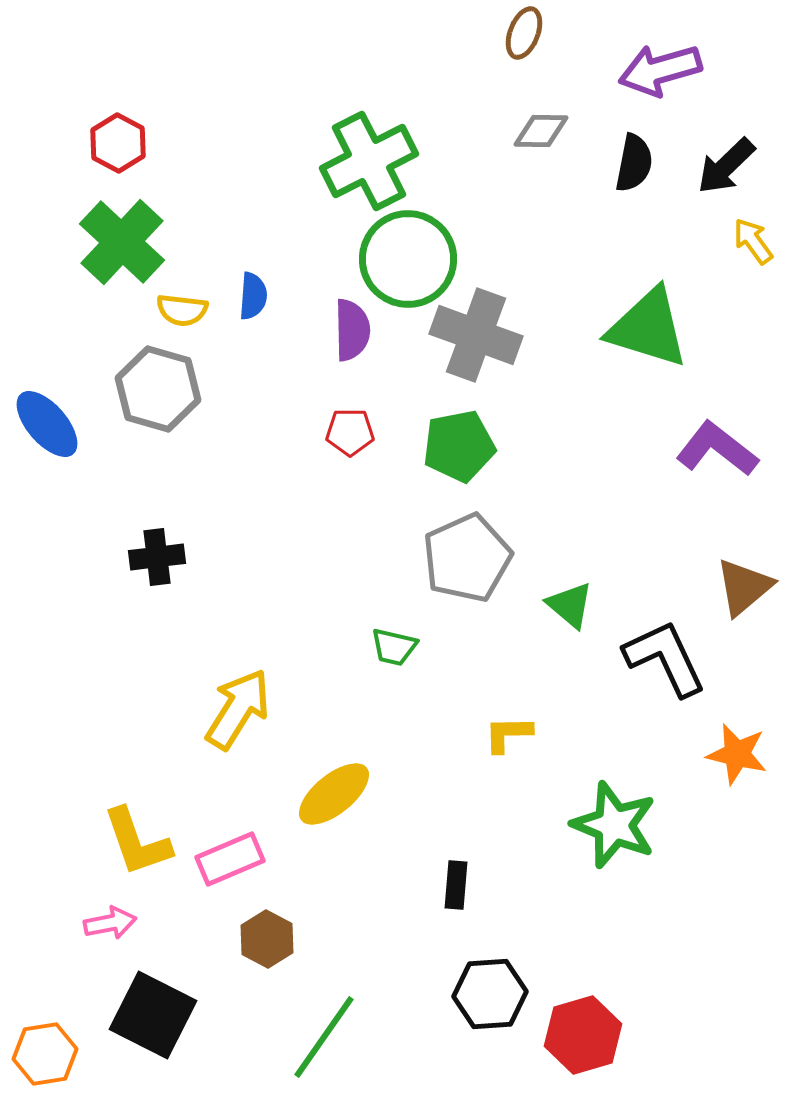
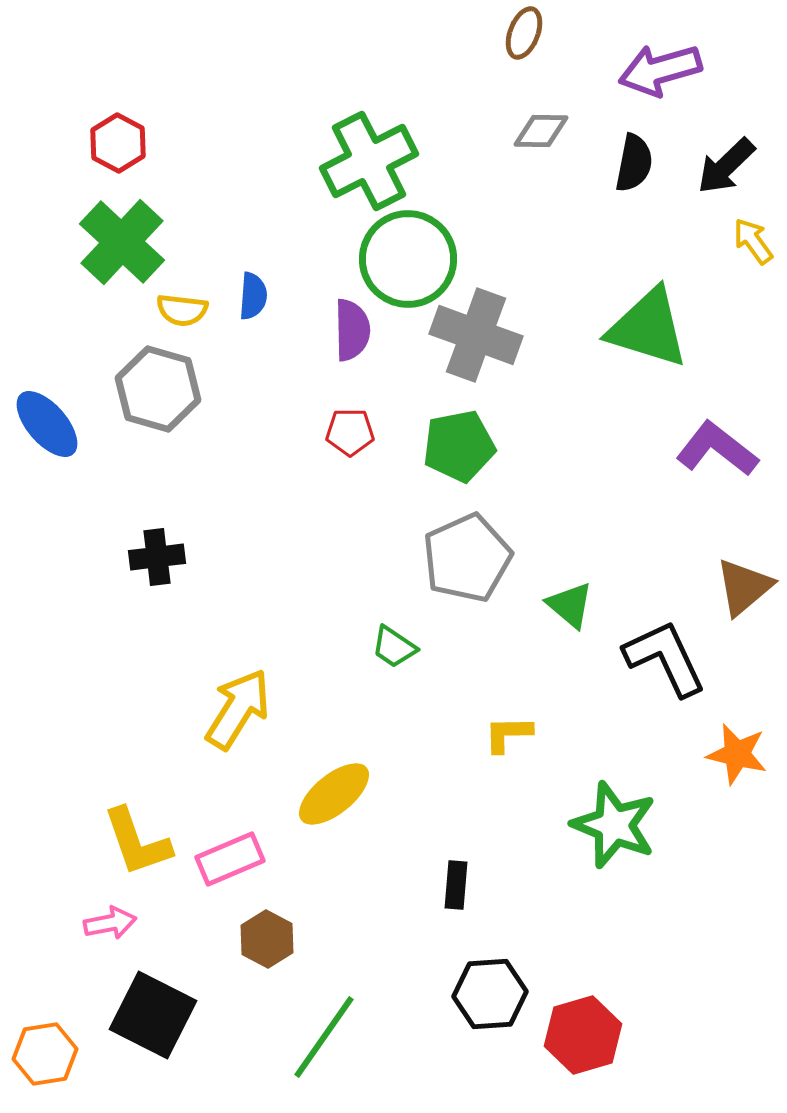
green trapezoid at (394, 647): rotated 21 degrees clockwise
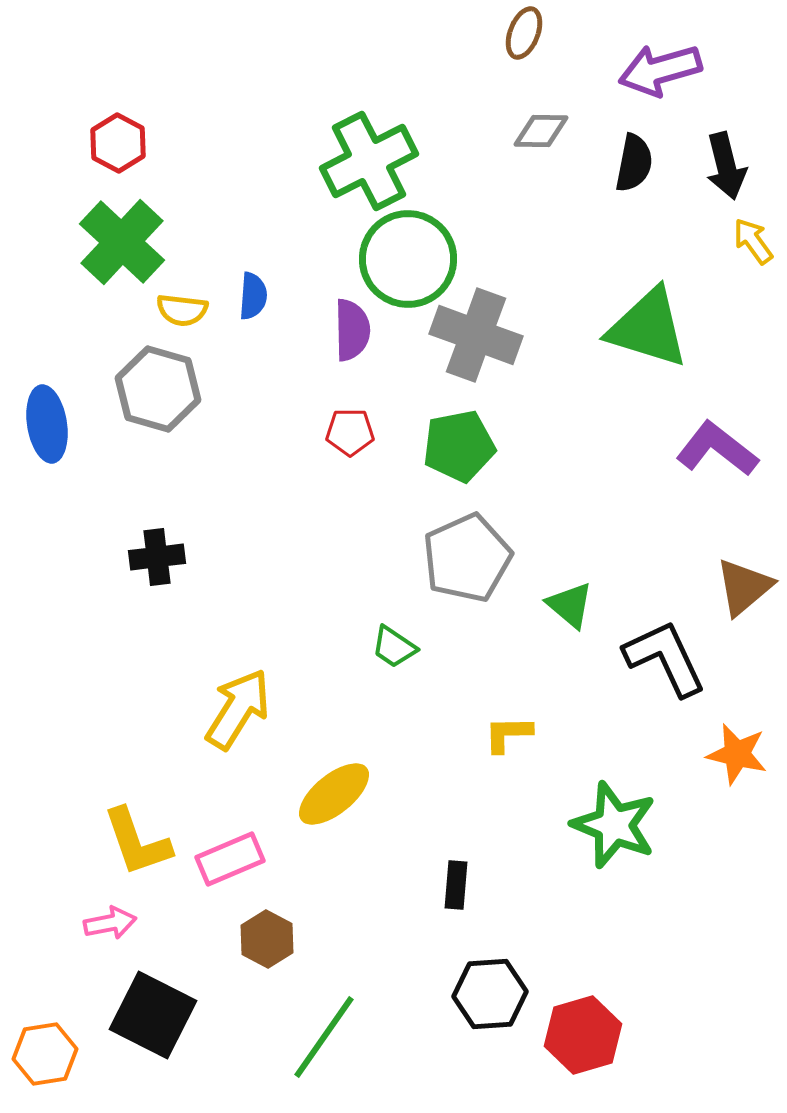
black arrow at (726, 166): rotated 60 degrees counterclockwise
blue ellipse at (47, 424): rotated 32 degrees clockwise
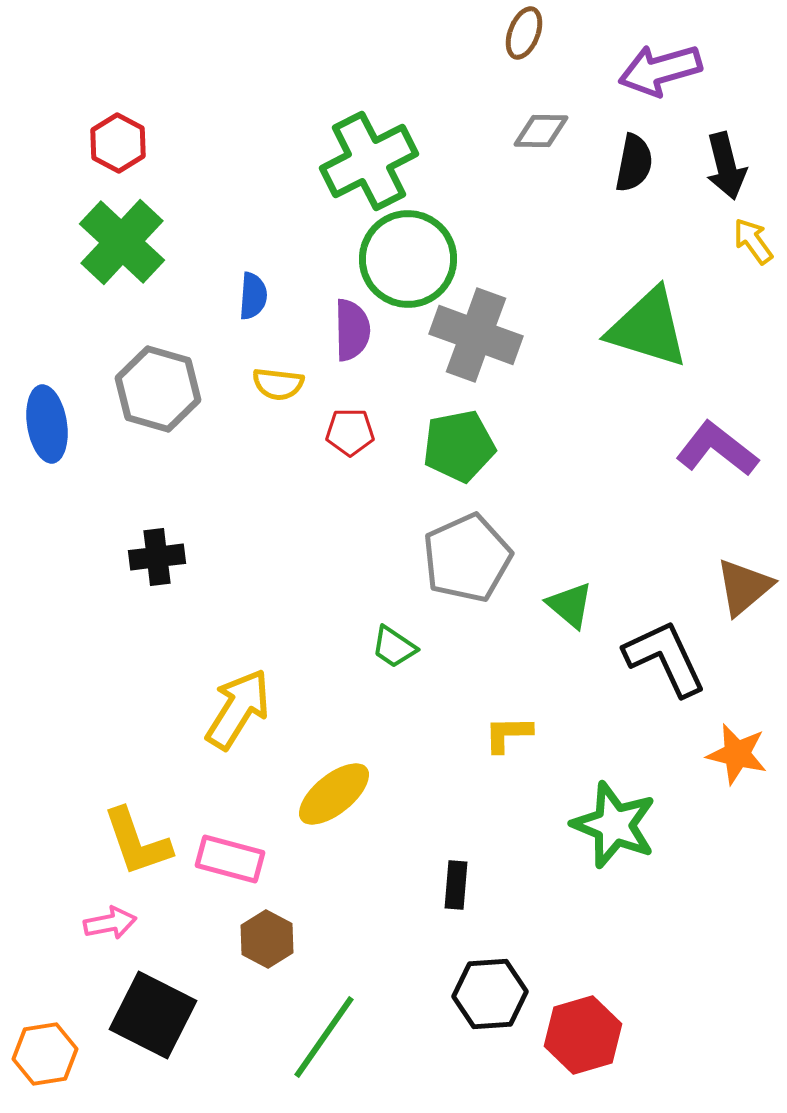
yellow semicircle at (182, 310): moved 96 px right, 74 px down
pink rectangle at (230, 859): rotated 38 degrees clockwise
